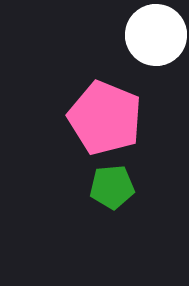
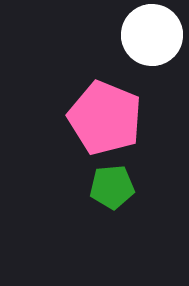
white circle: moved 4 px left
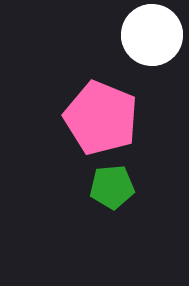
pink pentagon: moved 4 px left
